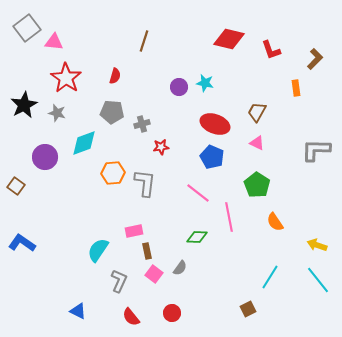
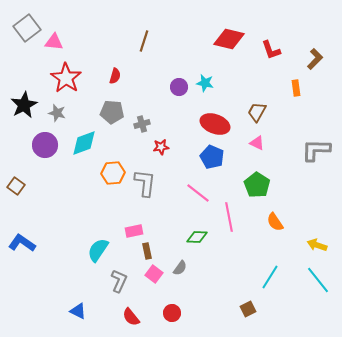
purple circle at (45, 157): moved 12 px up
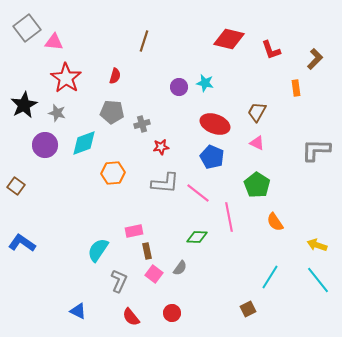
gray L-shape at (145, 183): moved 20 px right; rotated 88 degrees clockwise
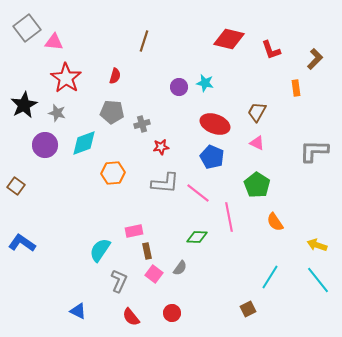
gray L-shape at (316, 150): moved 2 px left, 1 px down
cyan semicircle at (98, 250): moved 2 px right
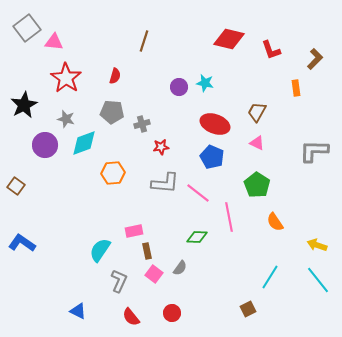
gray star at (57, 113): moved 9 px right, 6 px down
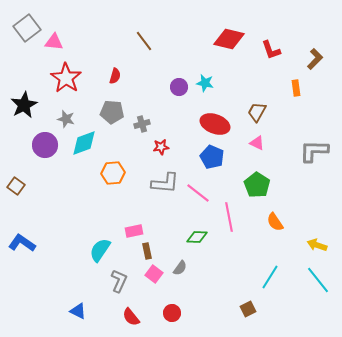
brown line at (144, 41): rotated 55 degrees counterclockwise
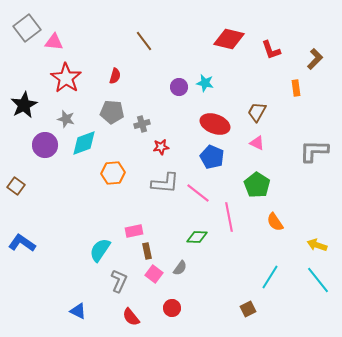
red circle at (172, 313): moved 5 px up
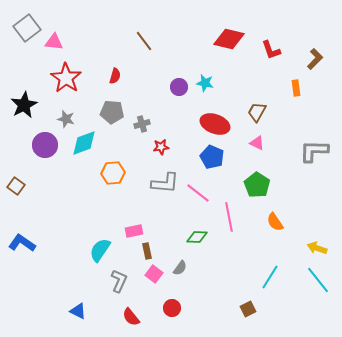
yellow arrow at (317, 245): moved 3 px down
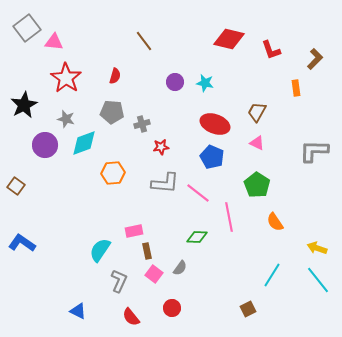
purple circle at (179, 87): moved 4 px left, 5 px up
cyan line at (270, 277): moved 2 px right, 2 px up
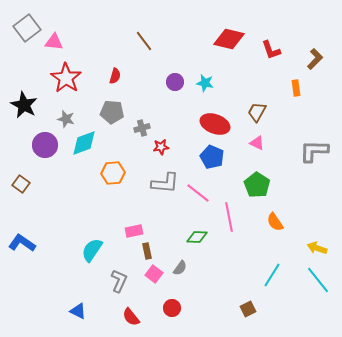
black star at (24, 105): rotated 16 degrees counterclockwise
gray cross at (142, 124): moved 4 px down
brown square at (16, 186): moved 5 px right, 2 px up
cyan semicircle at (100, 250): moved 8 px left
